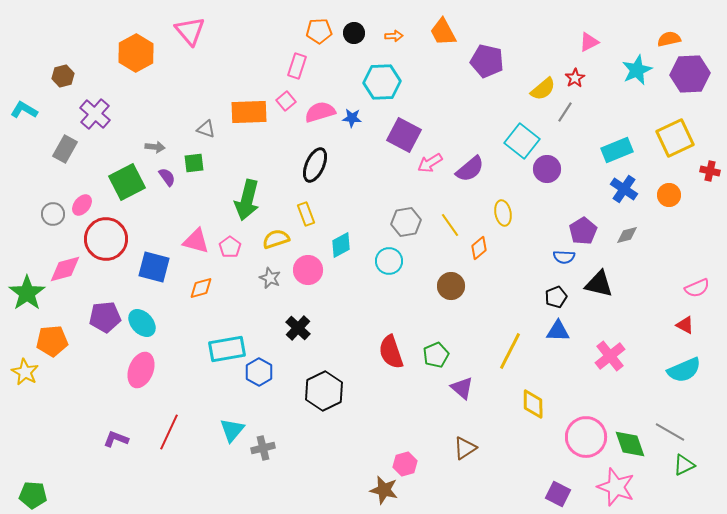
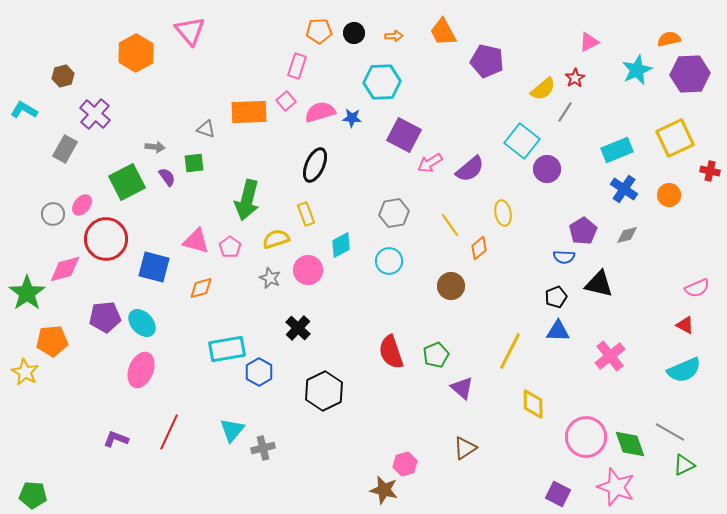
gray hexagon at (406, 222): moved 12 px left, 9 px up
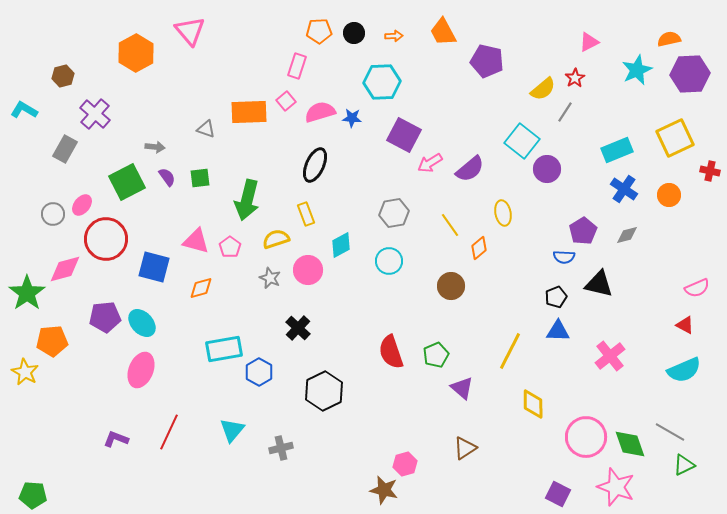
green square at (194, 163): moved 6 px right, 15 px down
cyan rectangle at (227, 349): moved 3 px left
gray cross at (263, 448): moved 18 px right
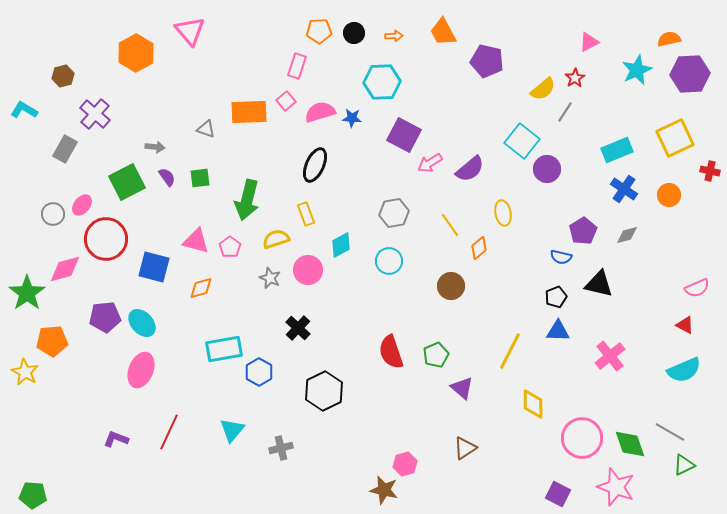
blue semicircle at (564, 257): moved 3 px left; rotated 10 degrees clockwise
pink circle at (586, 437): moved 4 px left, 1 px down
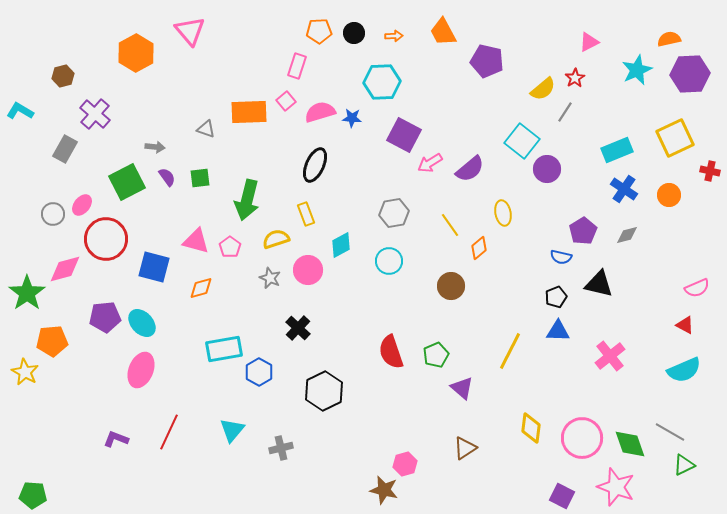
cyan L-shape at (24, 110): moved 4 px left, 1 px down
yellow diamond at (533, 404): moved 2 px left, 24 px down; rotated 8 degrees clockwise
purple square at (558, 494): moved 4 px right, 2 px down
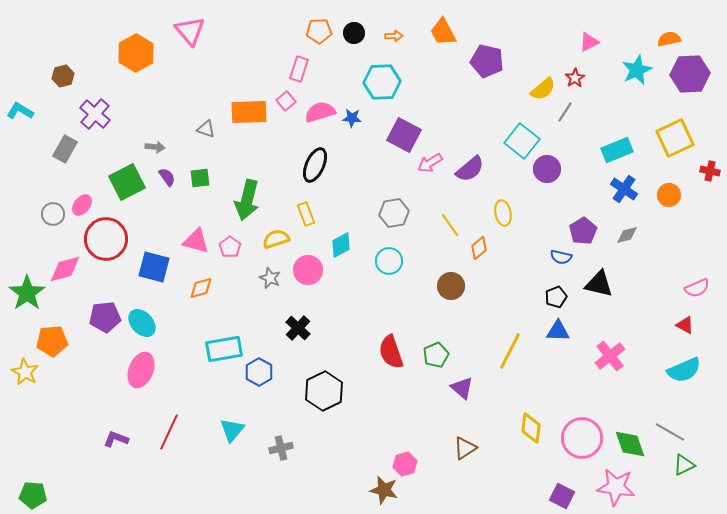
pink rectangle at (297, 66): moved 2 px right, 3 px down
pink star at (616, 487): rotated 12 degrees counterclockwise
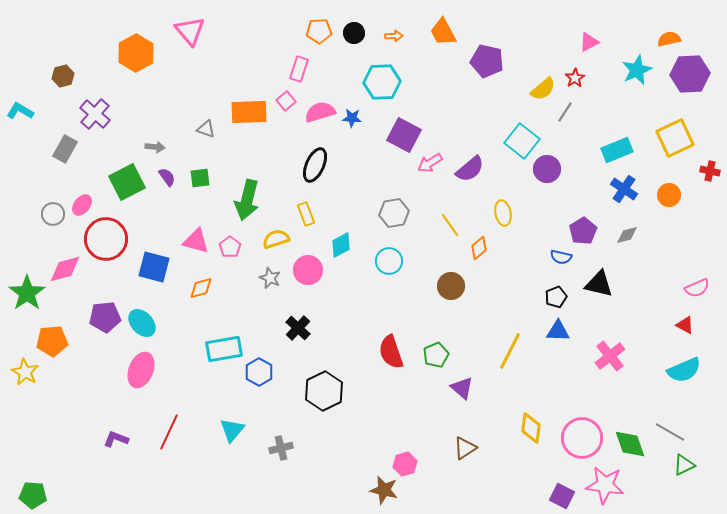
pink star at (616, 487): moved 11 px left, 2 px up
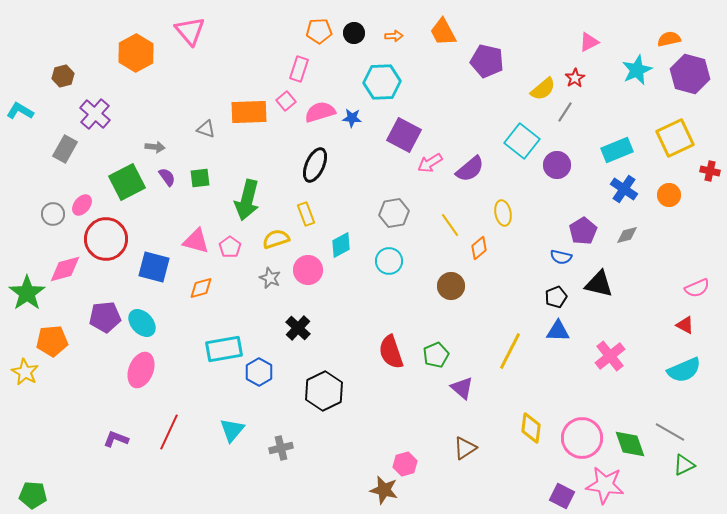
purple hexagon at (690, 74): rotated 18 degrees clockwise
purple circle at (547, 169): moved 10 px right, 4 px up
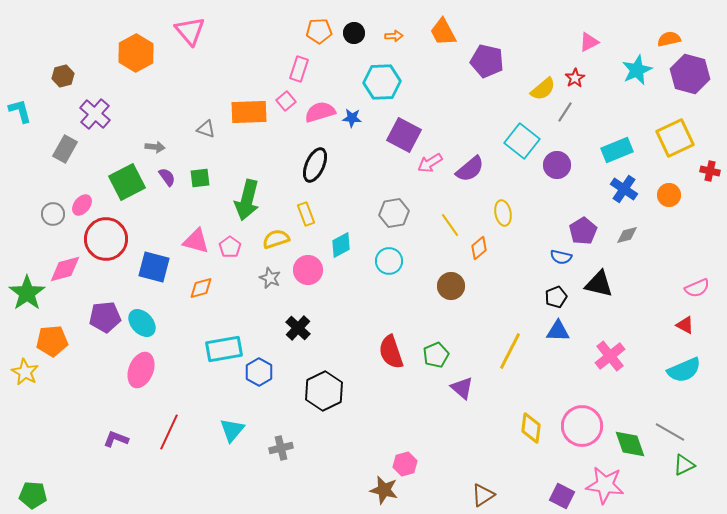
cyan L-shape at (20, 111): rotated 44 degrees clockwise
pink circle at (582, 438): moved 12 px up
brown triangle at (465, 448): moved 18 px right, 47 px down
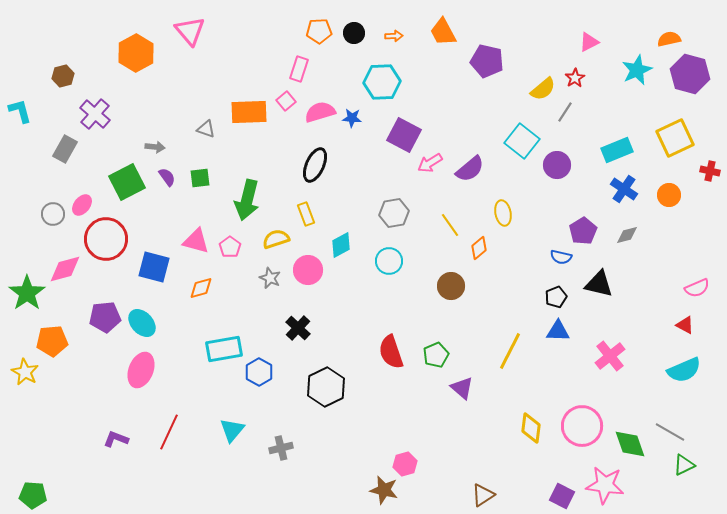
black hexagon at (324, 391): moved 2 px right, 4 px up
